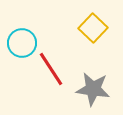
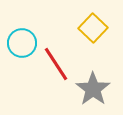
red line: moved 5 px right, 5 px up
gray star: rotated 28 degrees clockwise
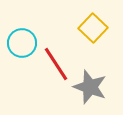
gray star: moved 3 px left, 2 px up; rotated 16 degrees counterclockwise
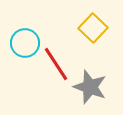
cyan circle: moved 3 px right
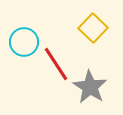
cyan circle: moved 1 px left, 1 px up
gray star: rotated 12 degrees clockwise
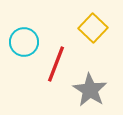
red line: rotated 54 degrees clockwise
gray star: moved 3 px down
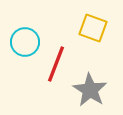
yellow square: rotated 24 degrees counterclockwise
cyan circle: moved 1 px right
